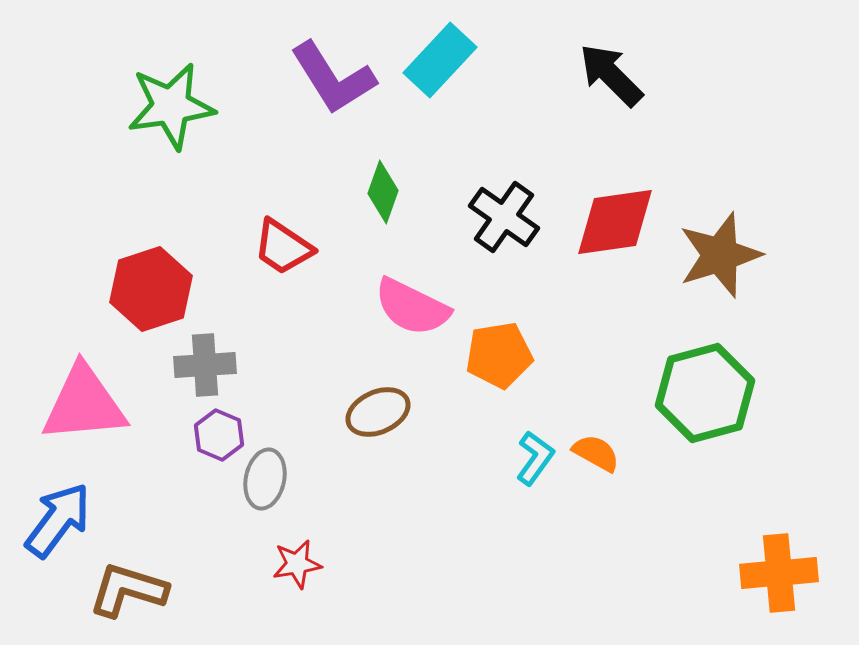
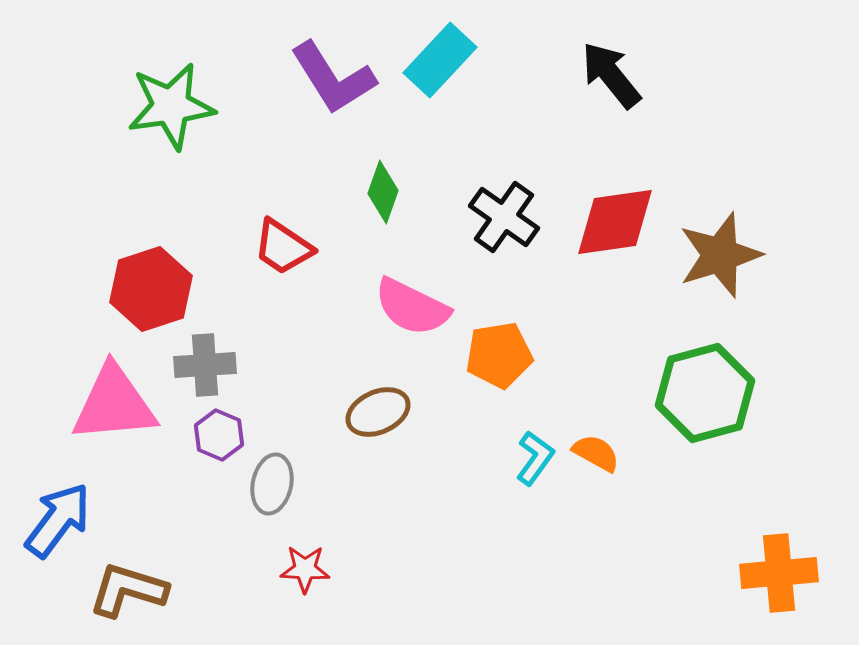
black arrow: rotated 6 degrees clockwise
pink triangle: moved 30 px right
gray ellipse: moved 7 px right, 5 px down
red star: moved 8 px right, 5 px down; rotated 12 degrees clockwise
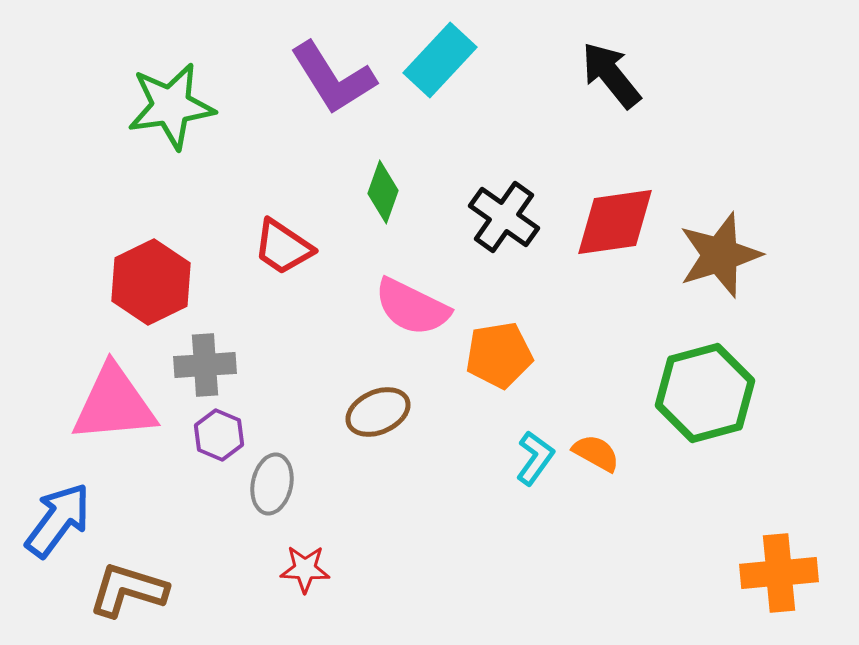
red hexagon: moved 7 px up; rotated 8 degrees counterclockwise
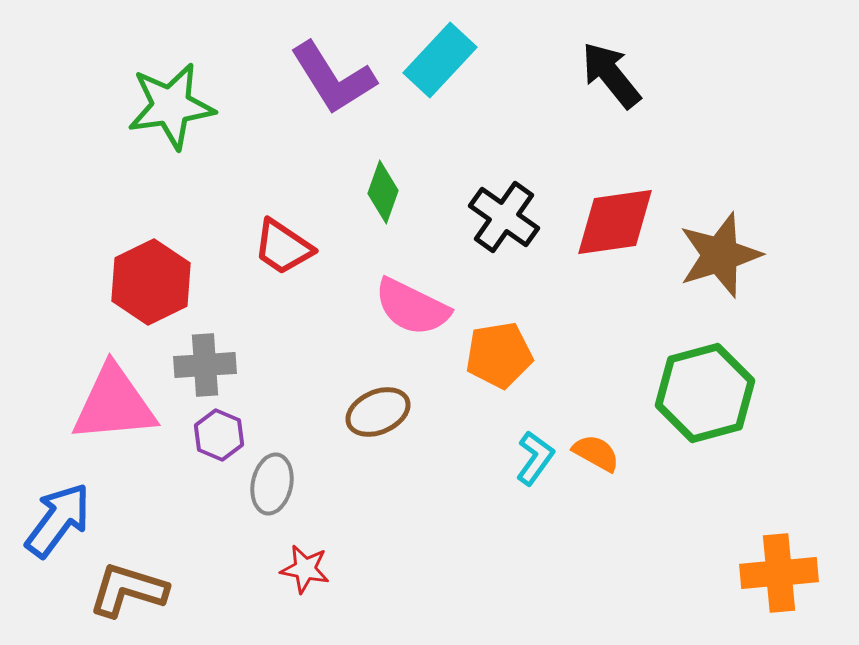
red star: rotated 9 degrees clockwise
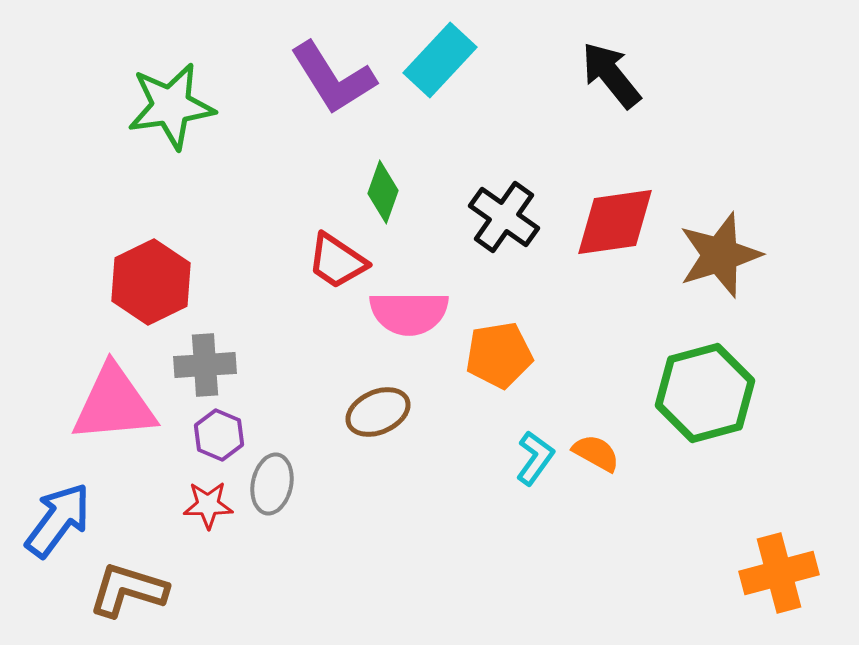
red trapezoid: moved 54 px right, 14 px down
pink semicircle: moved 3 px left, 6 px down; rotated 26 degrees counterclockwise
red star: moved 97 px left, 64 px up; rotated 12 degrees counterclockwise
orange cross: rotated 10 degrees counterclockwise
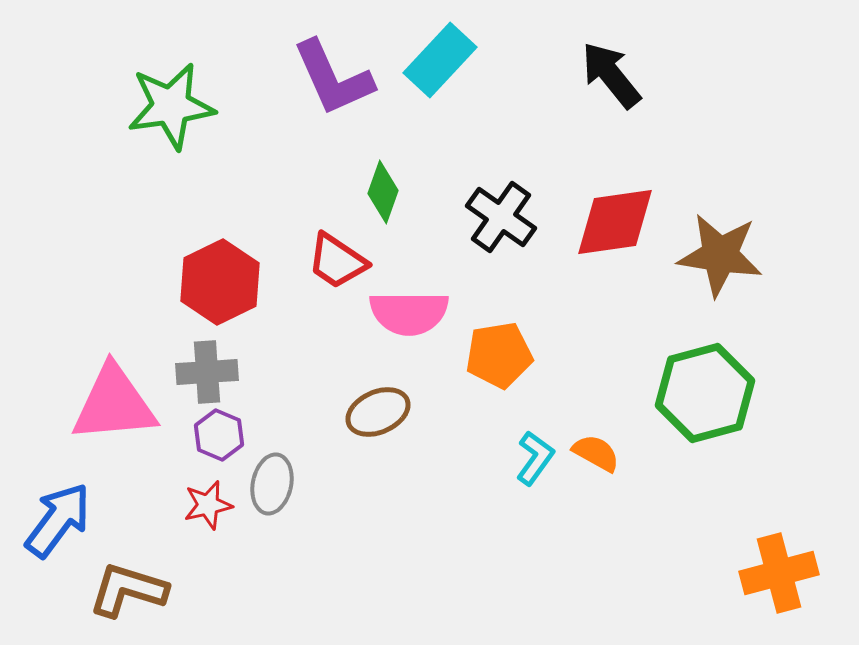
purple L-shape: rotated 8 degrees clockwise
black cross: moved 3 px left
brown star: rotated 26 degrees clockwise
red hexagon: moved 69 px right
gray cross: moved 2 px right, 7 px down
red star: rotated 12 degrees counterclockwise
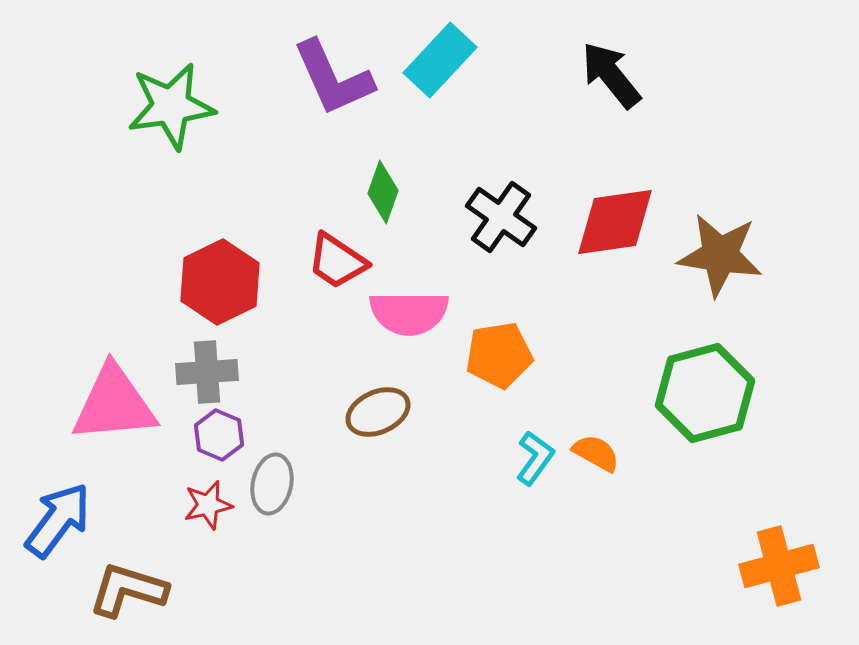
orange cross: moved 7 px up
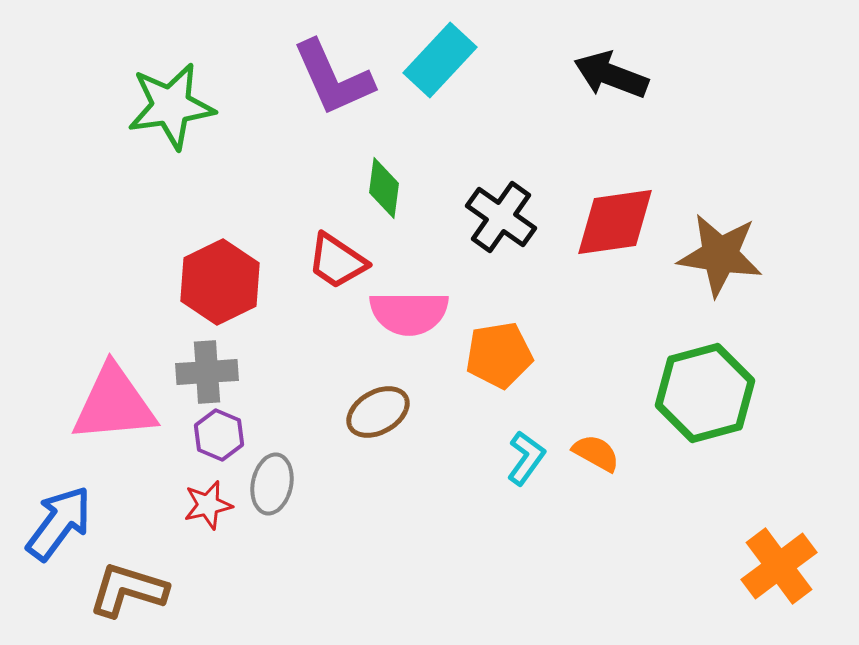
black arrow: rotated 30 degrees counterclockwise
green diamond: moved 1 px right, 4 px up; rotated 12 degrees counterclockwise
brown ellipse: rotated 6 degrees counterclockwise
cyan L-shape: moved 9 px left
blue arrow: moved 1 px right, 3 px down
orange cross: rotated 22 degrees counterclockwise
